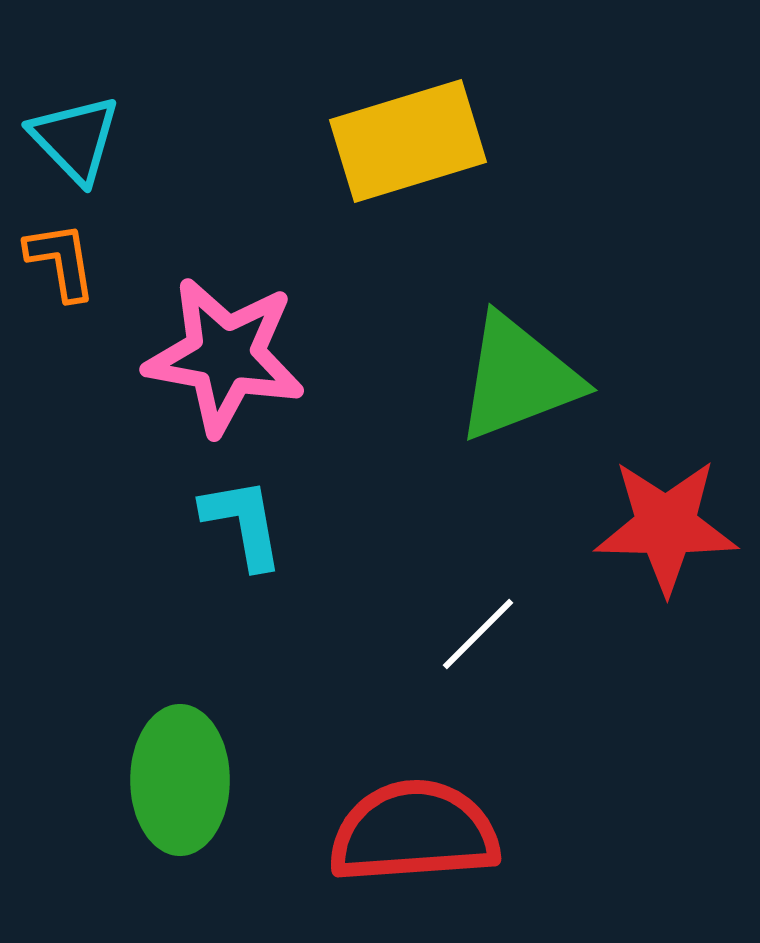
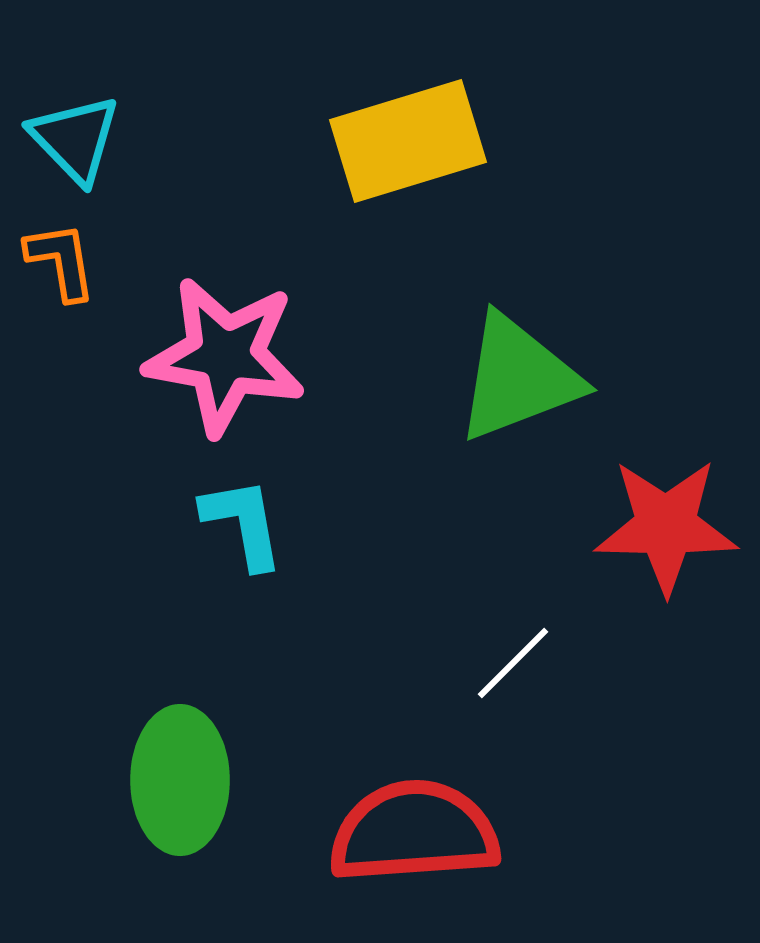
white line: moved 35 px right, 29 px down
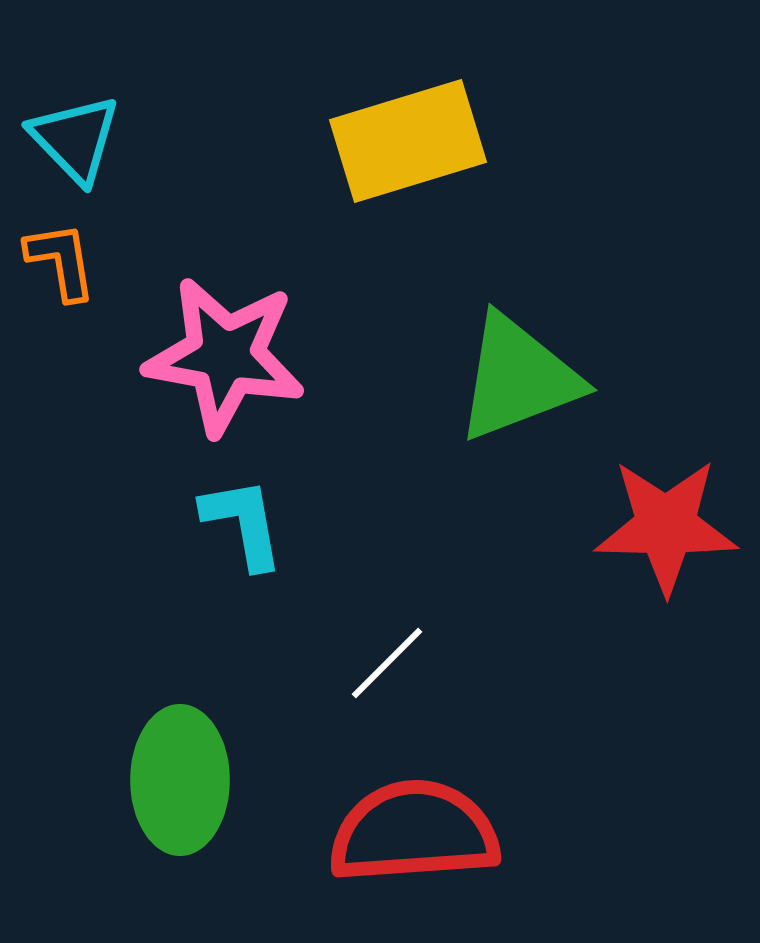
white line: moved 126 px left
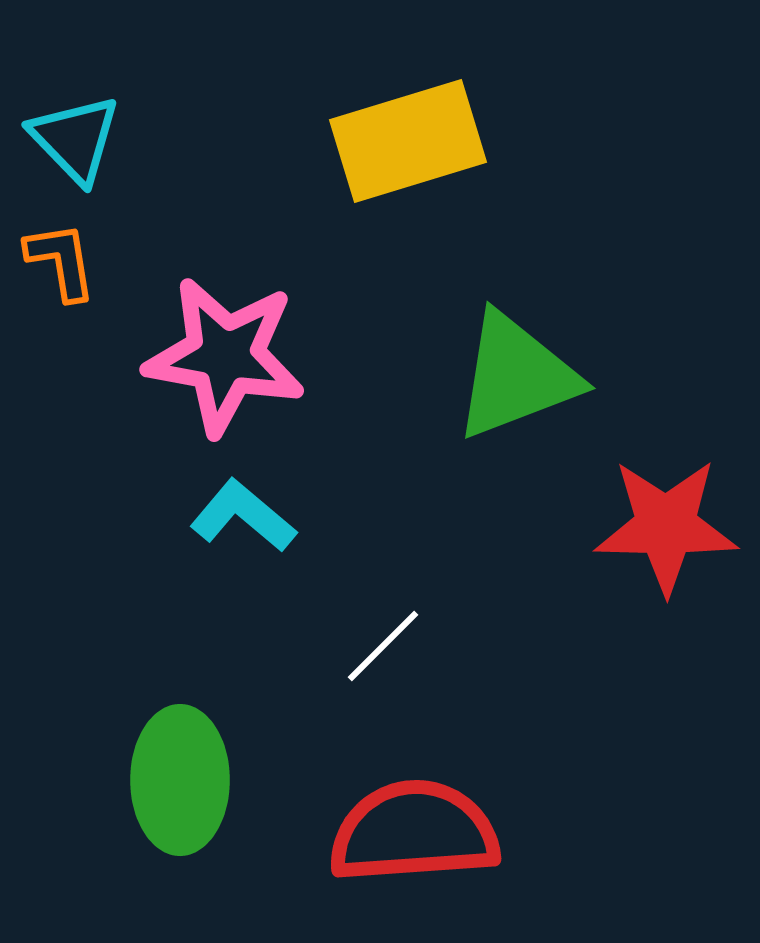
green triangle: moved 2 px left, 2 px up
cyan L-shape: moved 7 px up; rotated 40 degrees counterclockwise
white line: moved 4 px left, 17 px up
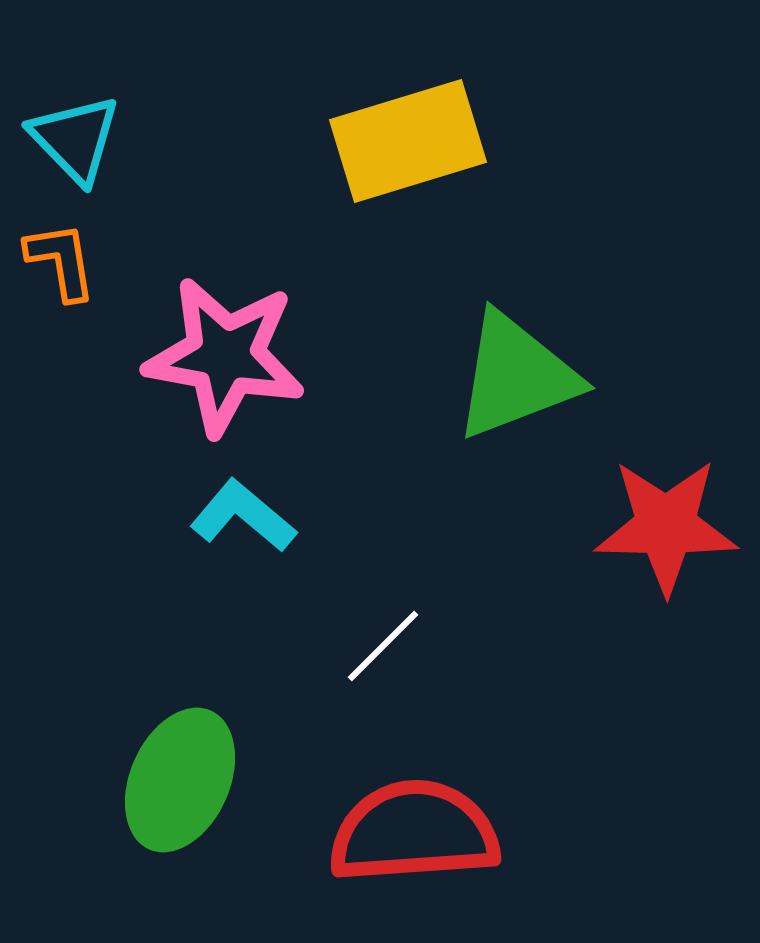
green ellipse: rotated 24 degrees clockwise
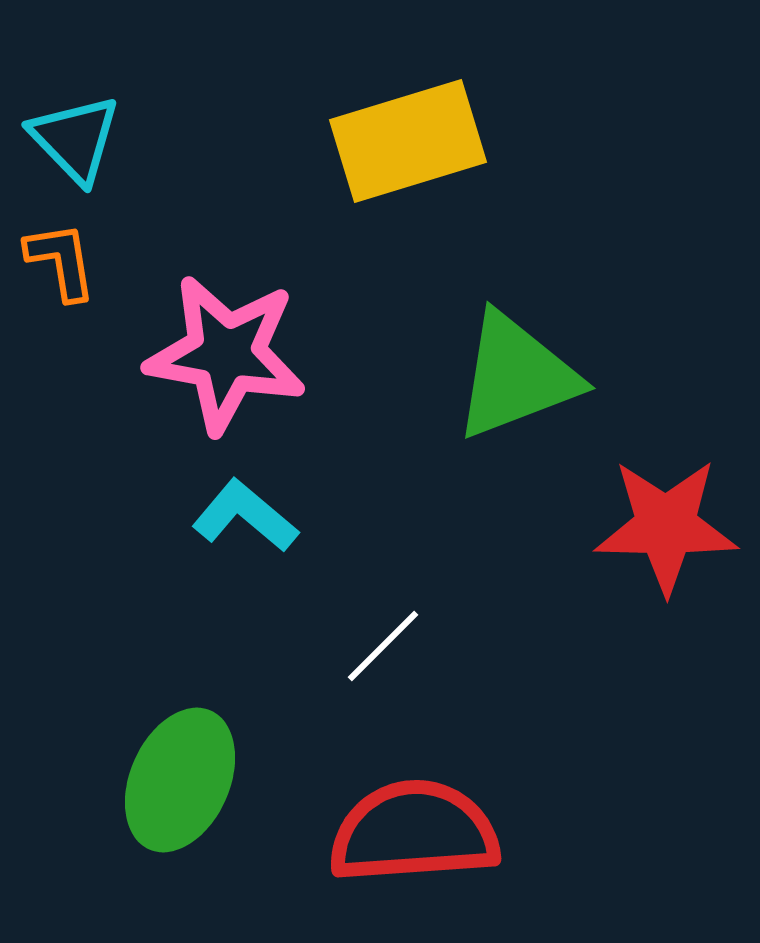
pink star: moved 1 px right, 2 px up
cyan L-shape: moved 2 px right
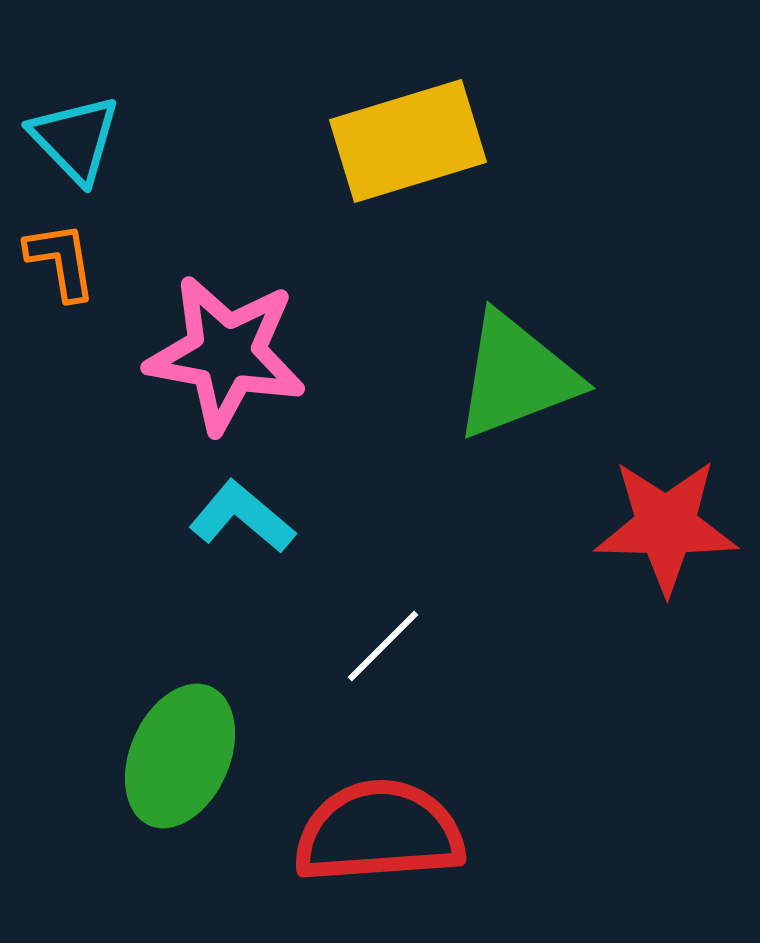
cyan L-shape: moved 3 px left, 1 px down
green ellipse: moved 24 px up
red semicircle: moved 35 px left
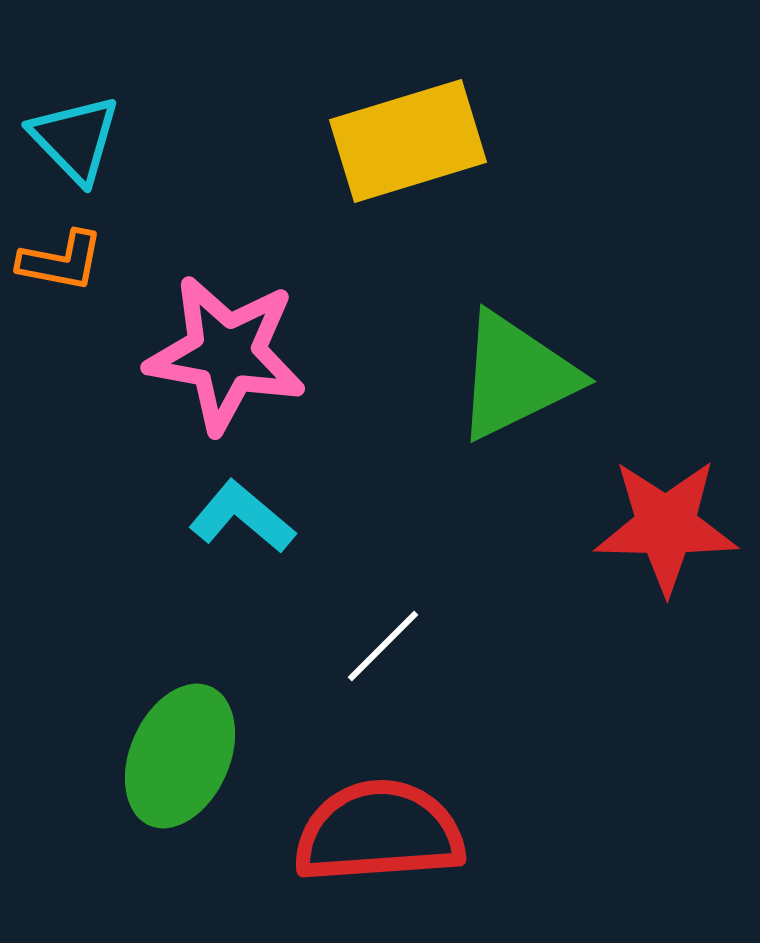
orange L-shape: rotated 110 degrees clockwise
green triangle: rotated 5 degrees counterclockwise
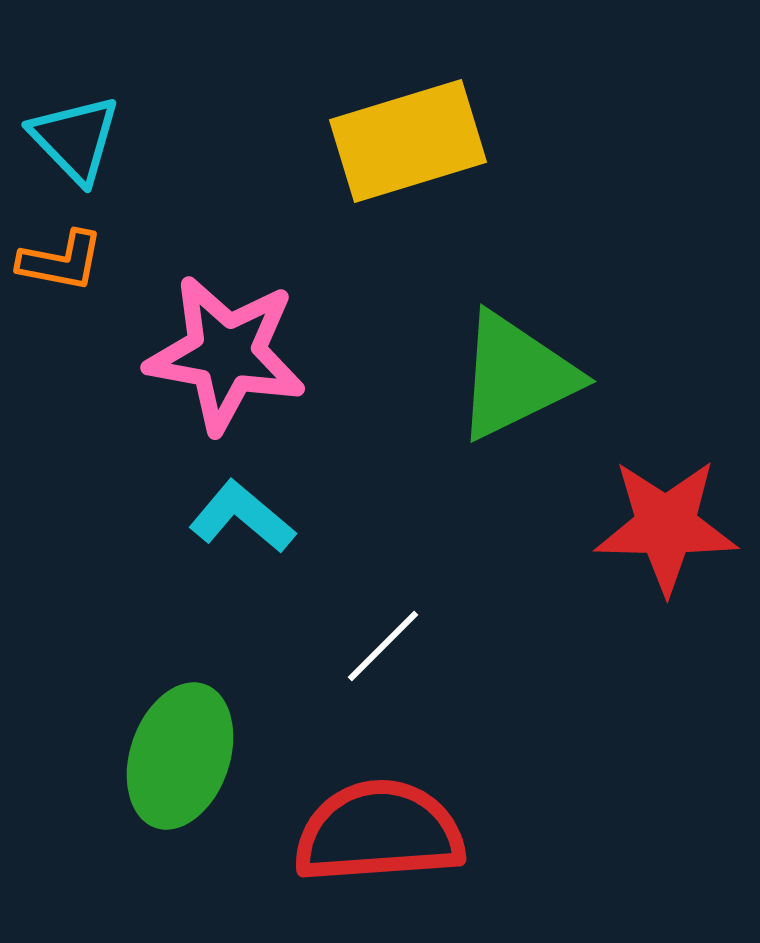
green ellipse: rotated 5 degrees counterclockwise
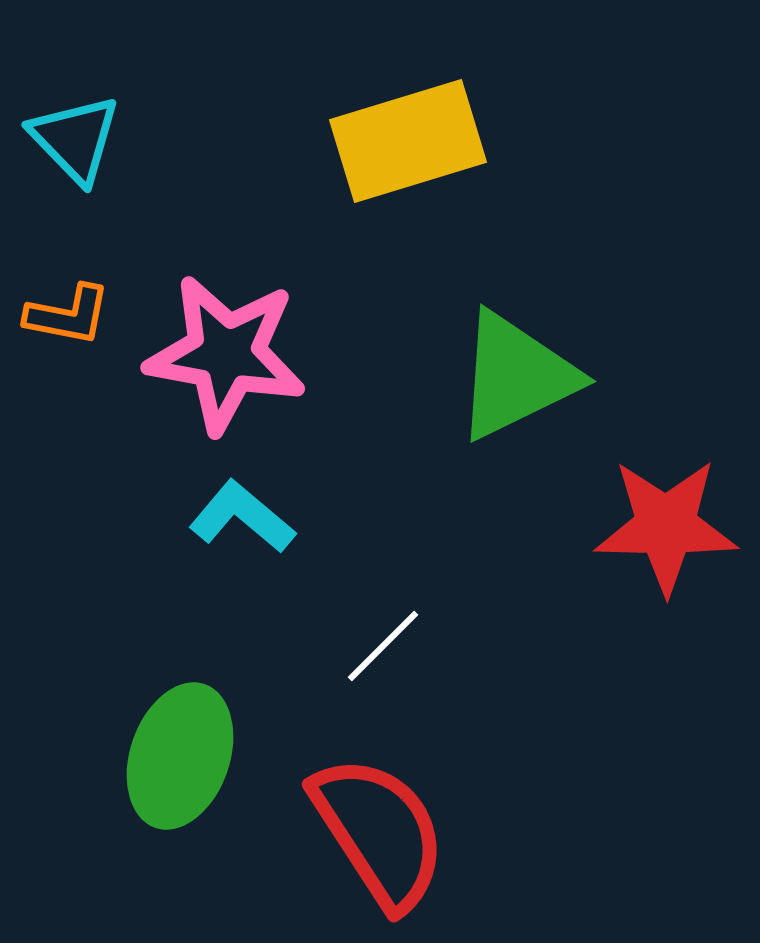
orange L-shape: moved 7 px right, 54 px down
red semicircle: rotated 61 degrees clockwise
